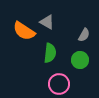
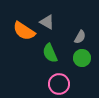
gray semicircle: moved 4 px left, 2 px down
green semicircle: rotated 150 degrees clockwise
green circle: moved 2 px right, 2 px up
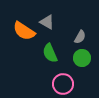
pink circle: moved 4 px right
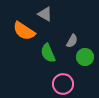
gray triangle: moved 2 px left, 8 px up
gray semicircle: moved 8 px left, 4 px down
green semicircle: moved 2 px left
green circle: moved 3 px right, 1 px up
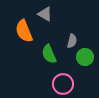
orange semicircle: rotated 35 degrees clockwise
gray semicircle: rotated 16 degrees counterclockwise
green semicircle: moved 1 px right, 1 px down
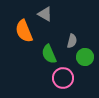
pink circle: moved 6 px up
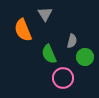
gray triangle: rotated 28 degrees clockwise
orange semicircle: moved 1 px left, 1 px up
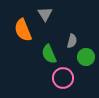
green circle: moved 1 px right
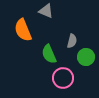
gray triangle: moved 1 px right, 3 px up; rotated 35 degrees counterclockwise
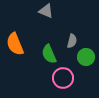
orange semicircle: moved 8 px left, 14 px down
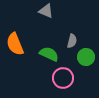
green semicircle: rotated 138 degrees clockwise
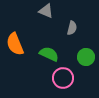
gray semicircle: moved 13 px up
